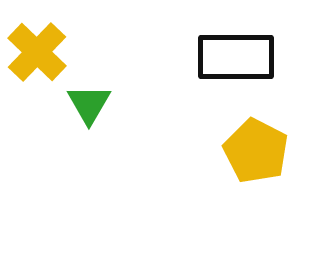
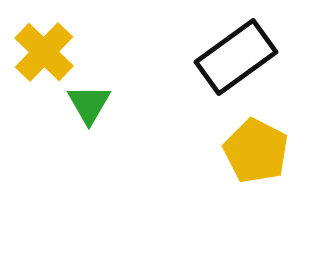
yellow cross: moved 7 px right
black rectangle: rotated 36 degrees counterclockwise
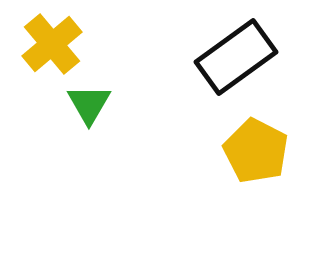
yellow cross: moved 8 px right, 8 px up; rotated 6 degrees clockwise
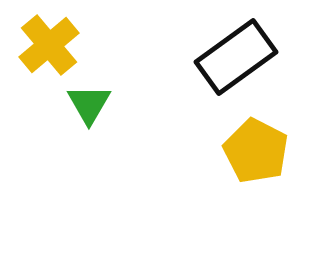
yellow cross: moved 3 px left, 1 px down
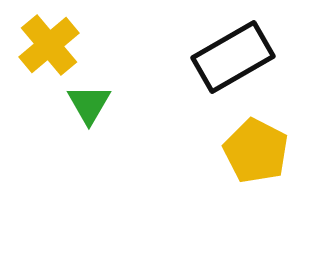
black rectangle: moved 3 px left; rotated 6 degrees clockwise
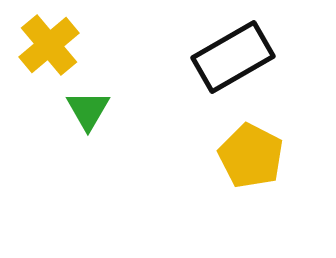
green triangle: moved 1 px left, 6 px down
yellow pentagon: moved 5 px left, 5 px down
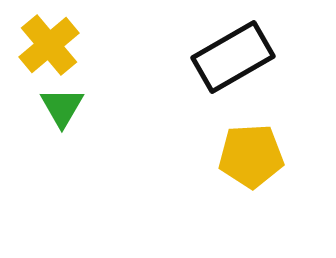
green triangle: moved 26 px left, 3 px up
yellow pentagon: rotated 30 degrees counterclockwise
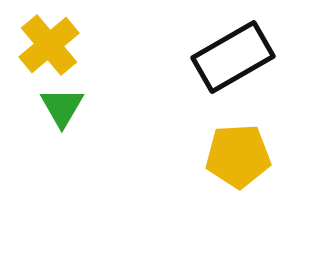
yellow pentagon: moved 13 px left
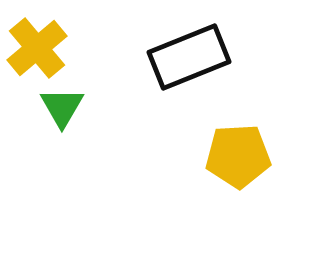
yellow cross: moved 12 px left, 3 px down
black rectangle: moved 44 px left; rotated 8 degrees clockwise
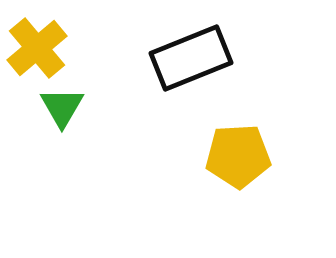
black rectangle: moved 2 px right, 1 px down
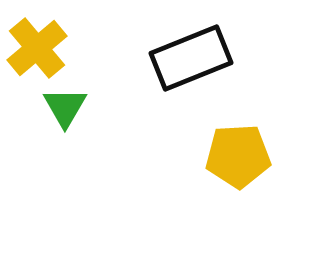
green triangle: moved 3 px right
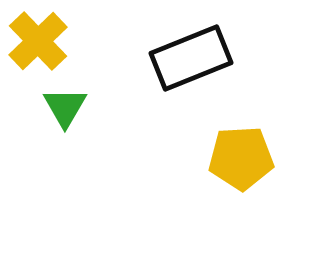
yellow cross: moved 1 px right, 7 px up; rotated 4 degrees counterclockwise
yellow pentagon: moved 3 px right, 2 px down
